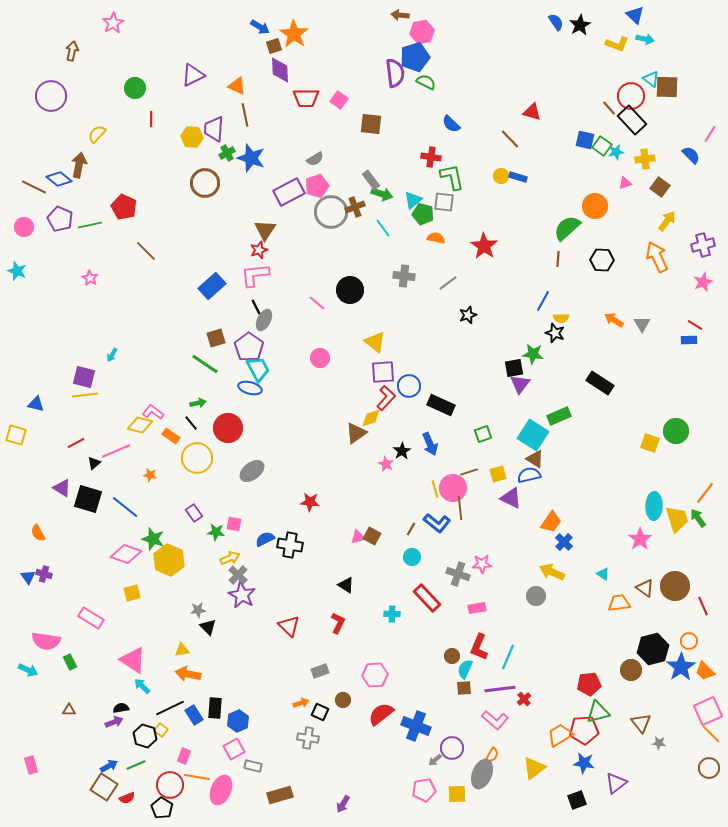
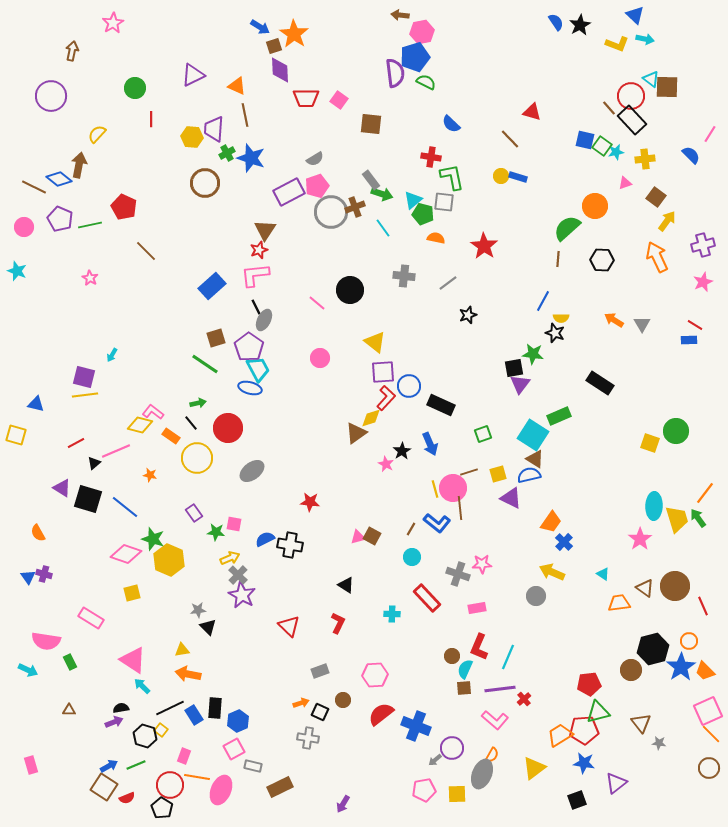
brown square at (660, 187): moved 4 px left, 10 px down
brown rectangle at (280, 795): moved 8 px up; rotated 10 degrees counterclockwise
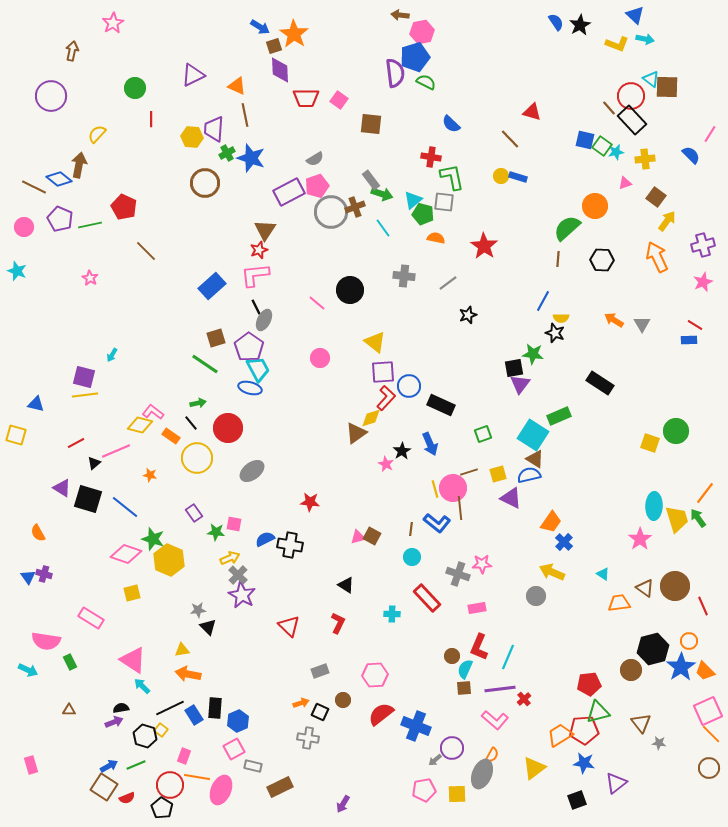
brown line at (411, 529): rotated 24 degrees counterclockwise
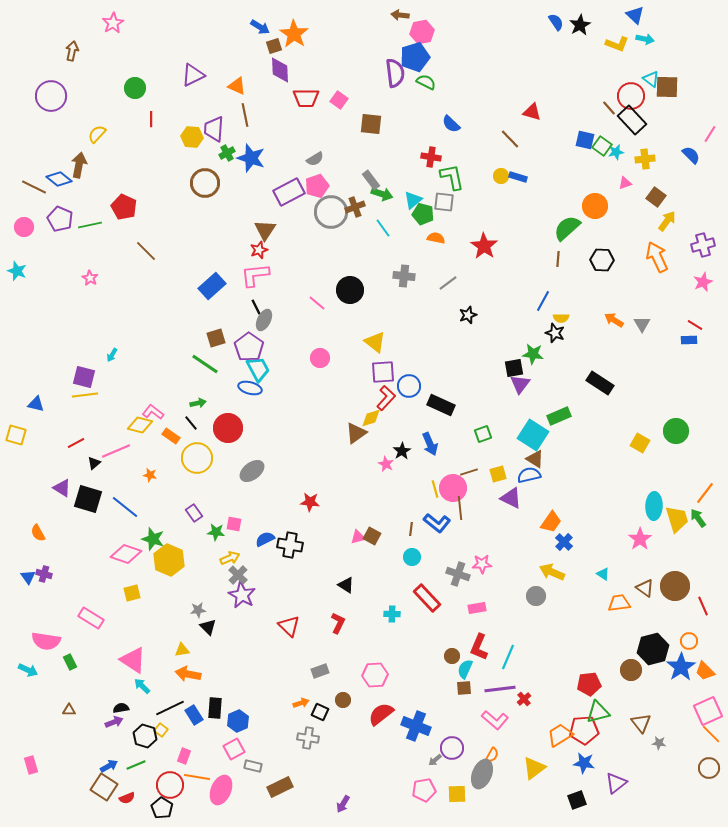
yellow square at (650, 443): moved 10 px left; rotated 12 degrees clockwise
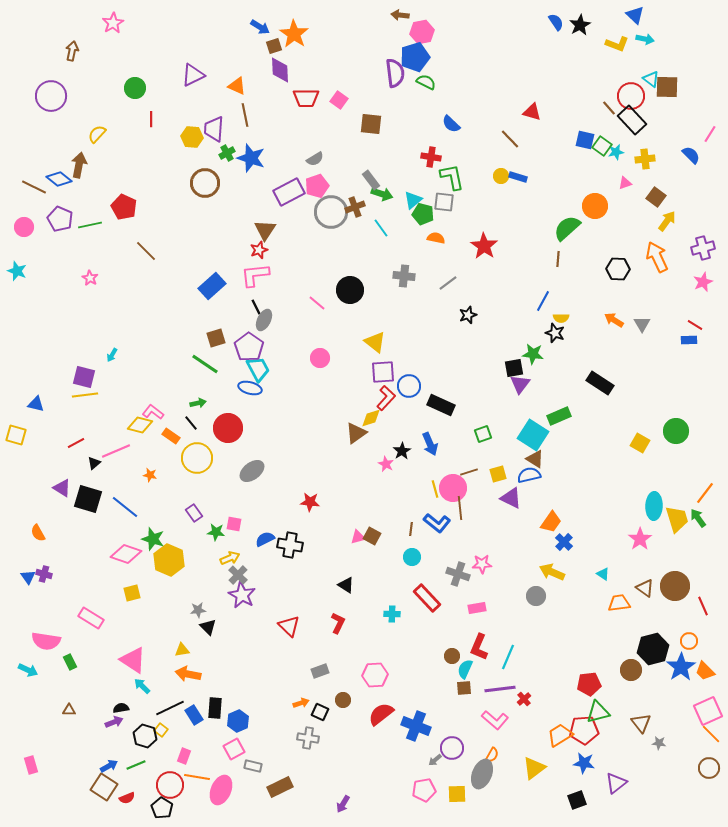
cyan line at (383, 228): moved 2 px left
purple cross at (703, 245): moved 3 px down
black hexagon at (602, 260): moved 16 px right, 9 px down
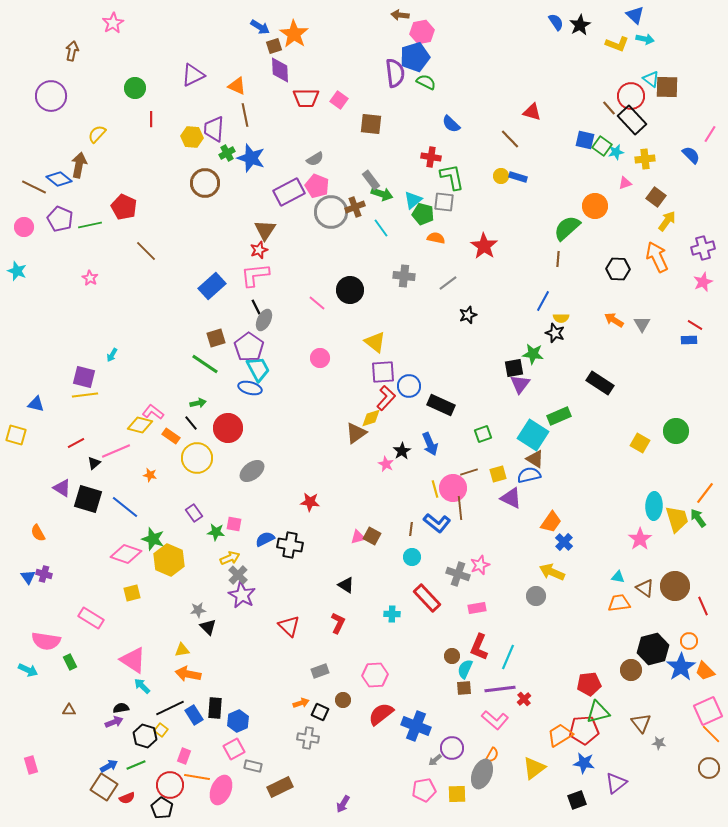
pink pentagon at (317, 186): rotated 30 degrees counterclockwise
pink star at (482, 564): moved 2 px left, 1 px down; rotated 18 degrees counterclockwise
cyan triangle at (603, 574): moved 15 px right, 3 px down; rotated 24 degrees counterclockwise
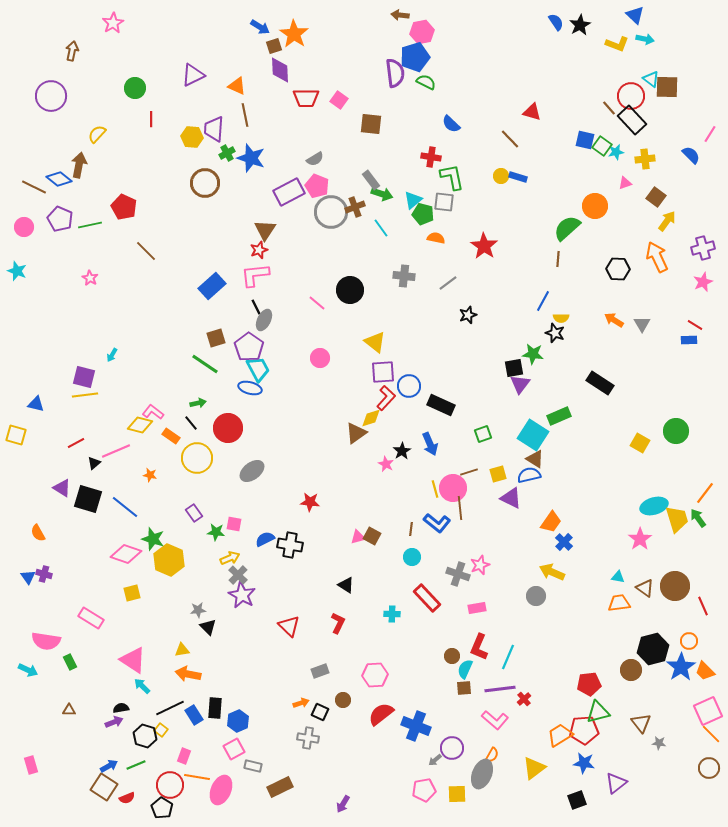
cyan ellipse at (654, 506): rotated 72 degrees clockwise
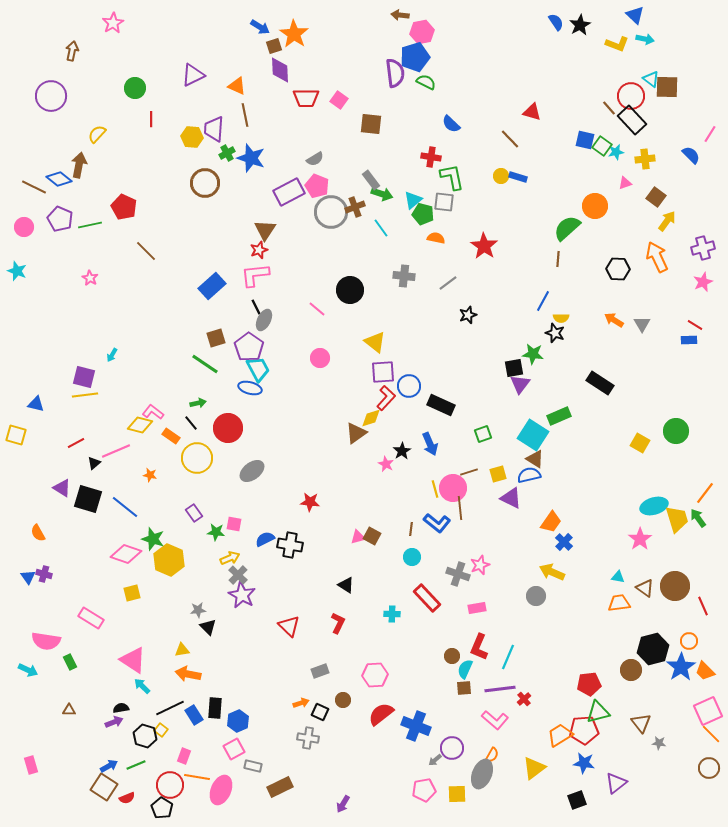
pink line at (317, 303): moved 6 px down
